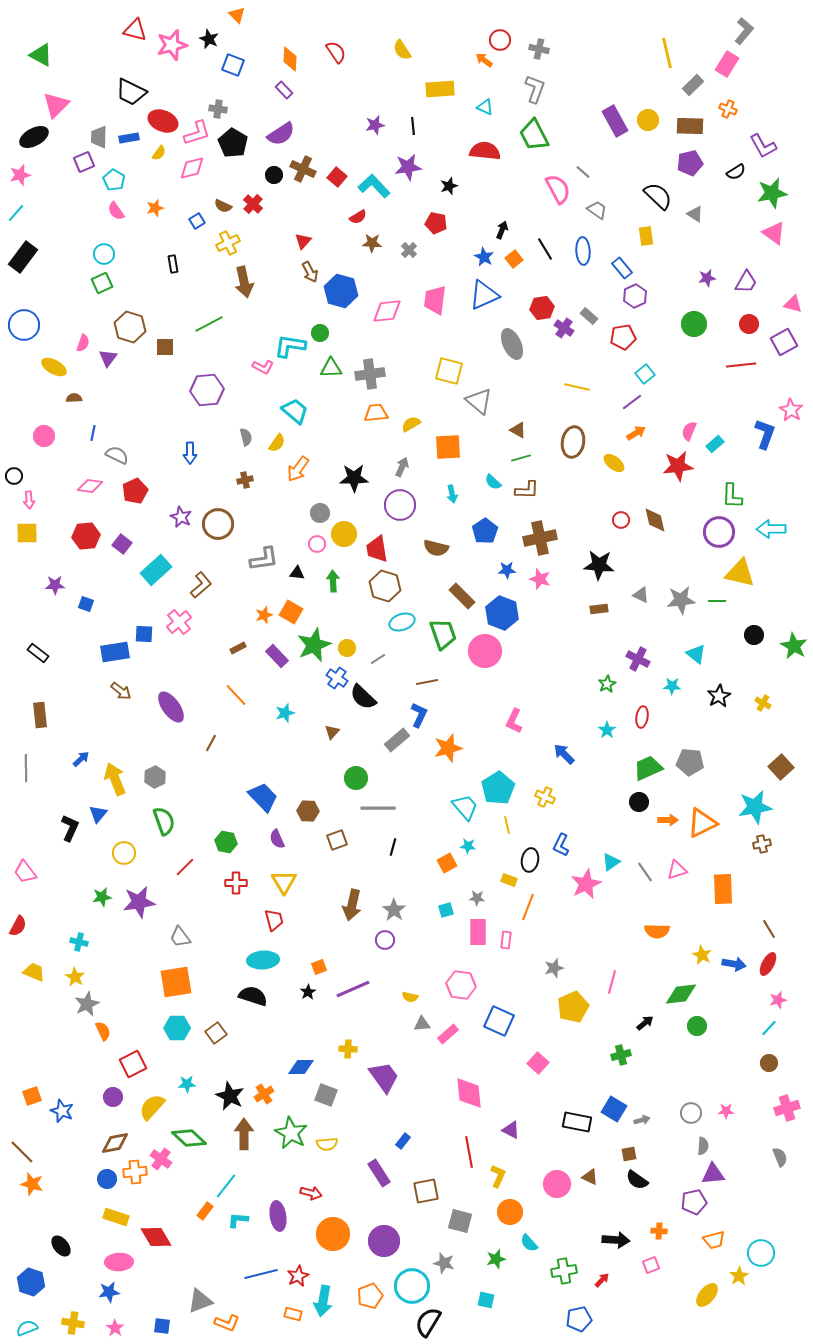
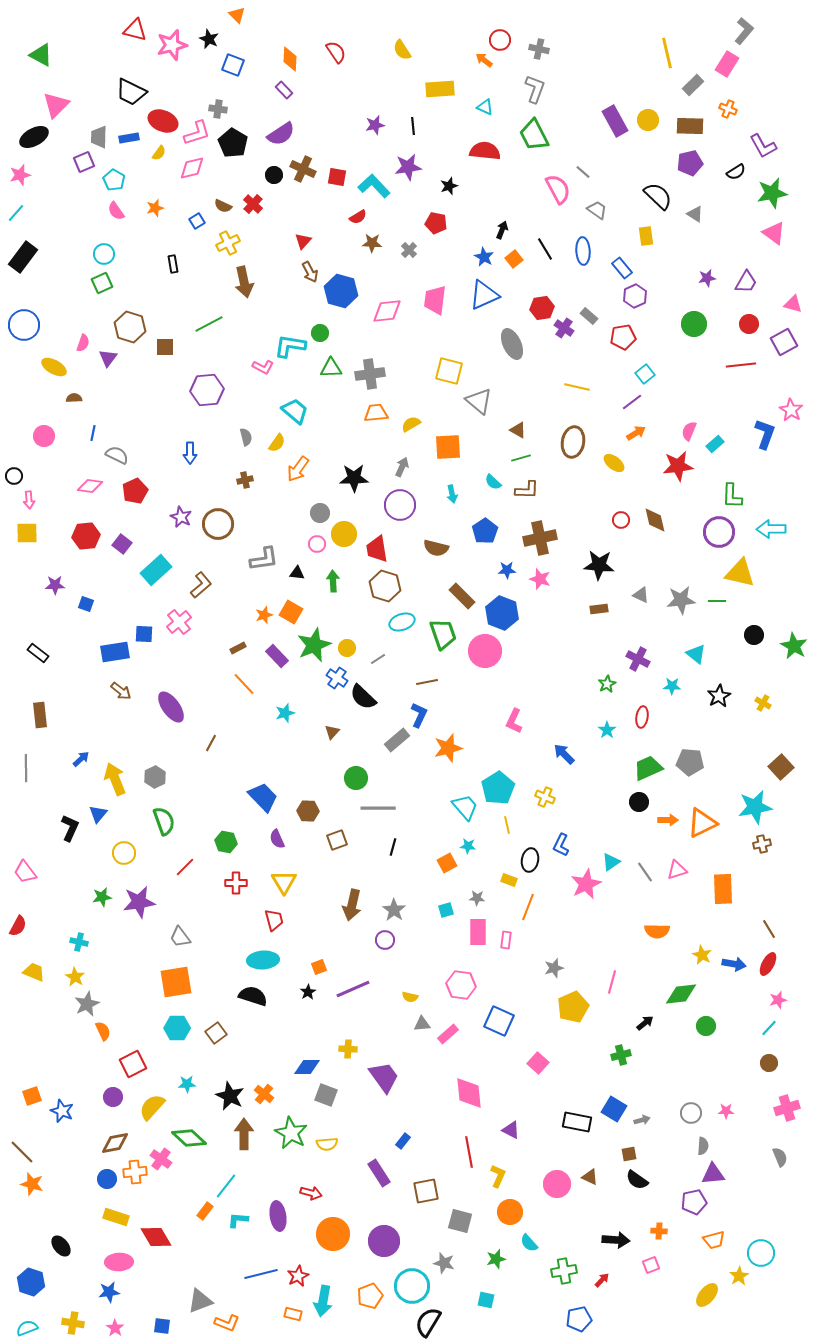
red square at (337, 177): rotated 30 degrees counterclockwise
orange line at (236, 695): moved 8 px right, 11 px up
green circle at (697, 1026): moved 9 px right
blue diamond at (301, 1067): moved 6 px right
orange cross at (264, 1094): rotated 18 degrees counterclockwise
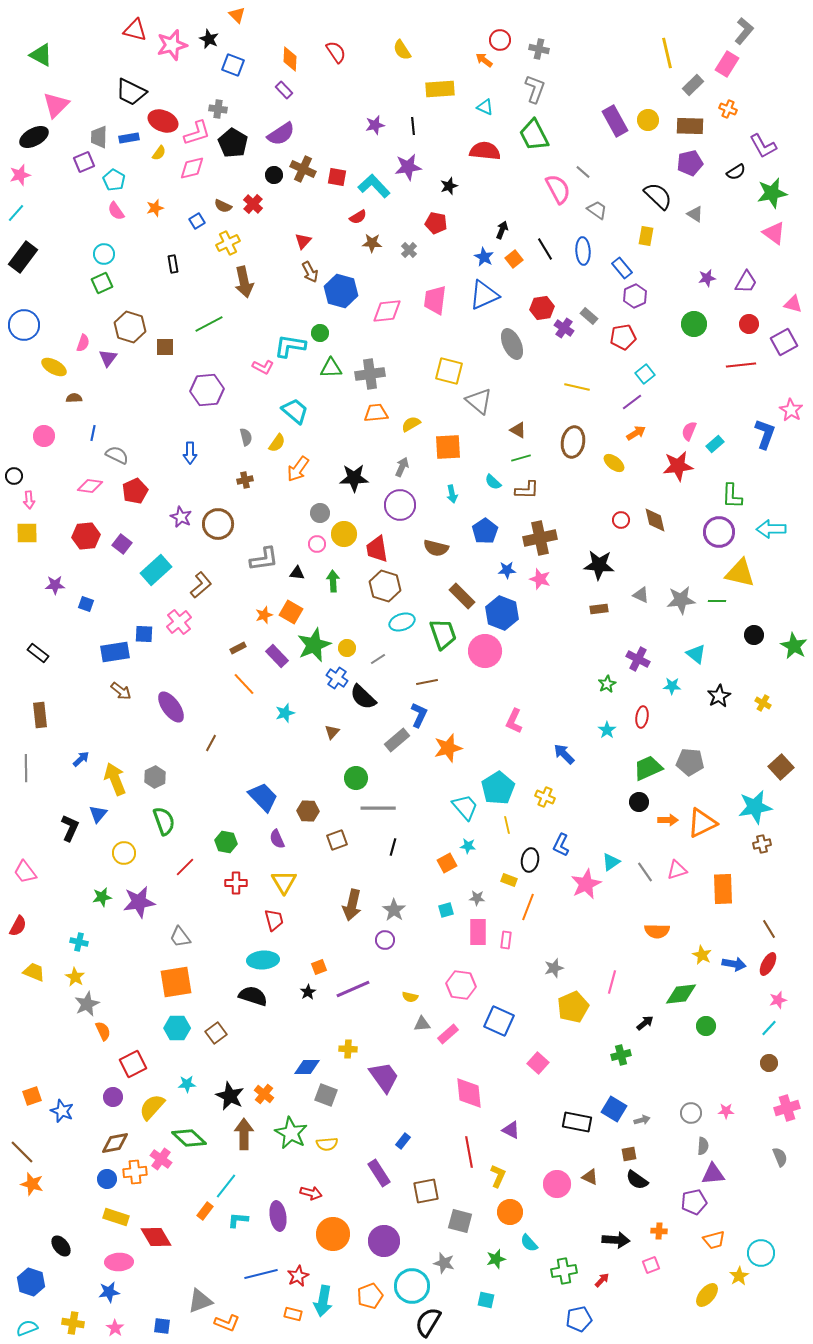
yellow rectangle at (646, 236): rotated 18 degrees clockwise
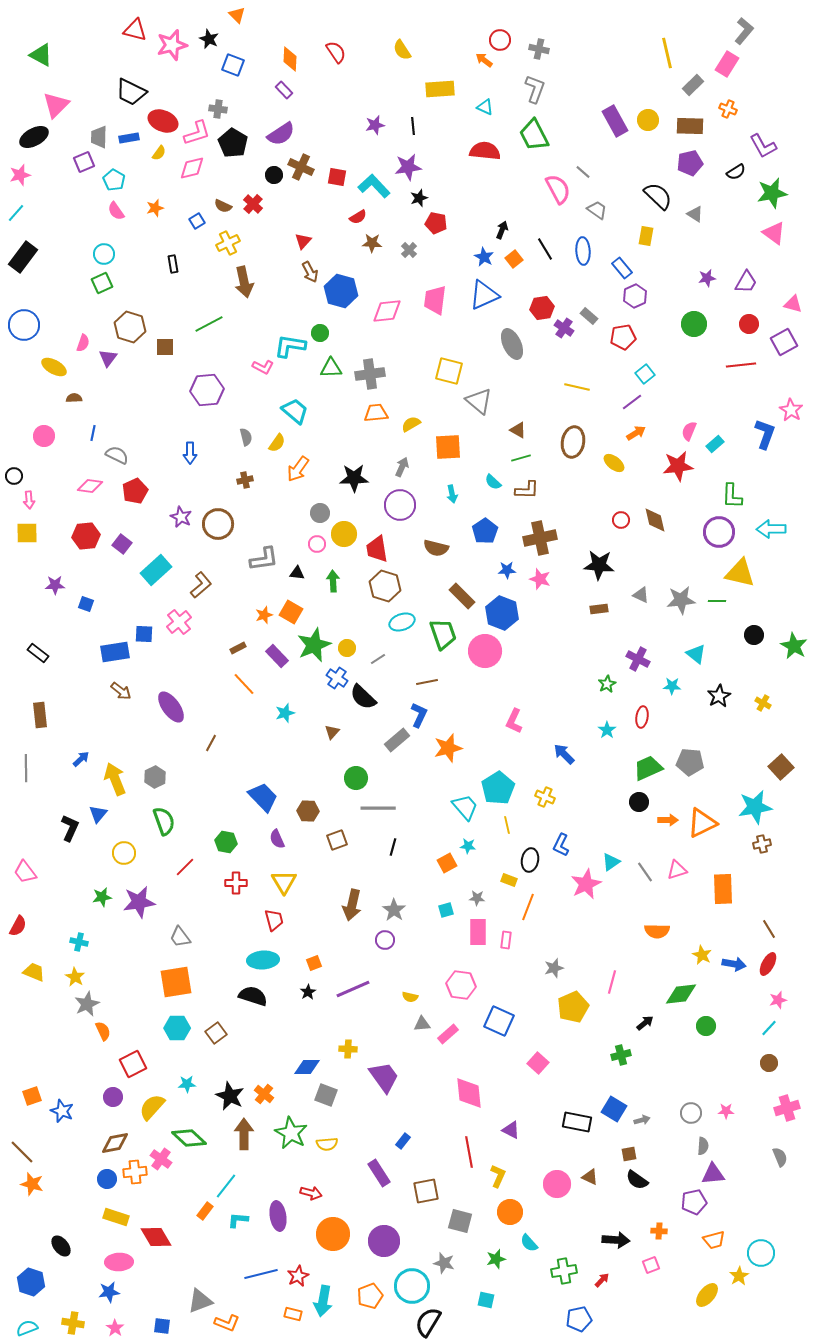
brown cross at (303, 169): moved 2 px left, 2 px up
black star at (449, 186): moved 30 px left, 12 px down
orange square at (319, 967): moved 5 px left, 4 px up
